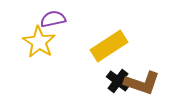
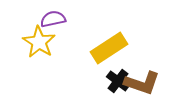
yellow rectangle: moved 2 px down
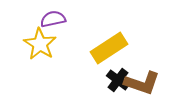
yellow star: moved 1 px right, 2 px down
black cross: moved 1 px up
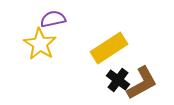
brown L-shape: rotated 48 degrees counterclockwise
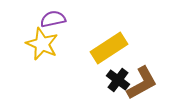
yellow star: moved 2 px right; rotated 8 degrees counterclockwise
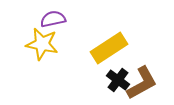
yellow star: rotated 12 degrees counterclockwise
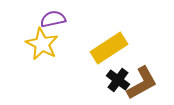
yellow star: rotated 16 degrees clockwise
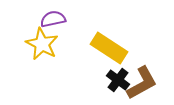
yellow rectangle: rotated 66 degrees clockwise
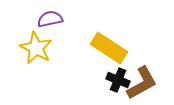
purple semicircle: moved 3 px left
yellow star: moved 6 px left, 4 px down
black cross: rotated 15 degrees counterclockwise
